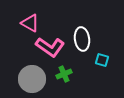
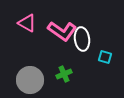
pink triangle: moved 3 px left
pink L-shape: moved 12 px right, 16 px up
cyan square: moved 3 px right, 3 px up
gray circle: moved 2 px left, 1 px down
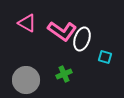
white ellipse: rotated 25 degrees clockwise
gray circle: moved 4 px left
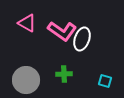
cyan square: moved 24 px down
green cross: rotated 21 degrees clockwise
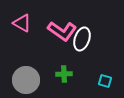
pink triangle: moved 5 px left
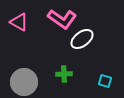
pink triangle: moved 3 px left, 1 px up
pink L-shape: moved 12 px up
white ellipse: rotated 35 degrees clockwise
gray circle: moved 2 px left, 2 px down
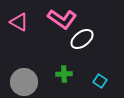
cyan square: moved 5 px left; rotated 16 degrees clockwise
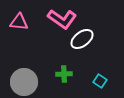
pink triangle: rotated 24 degrees counterclockwise
